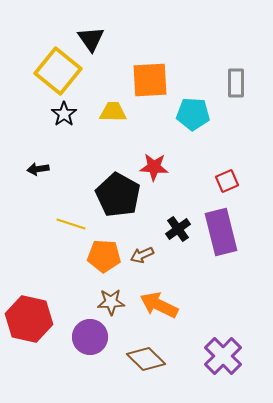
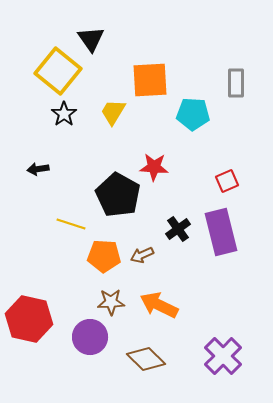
yellow trapezoid: rotated 60 degrees counterclockwise
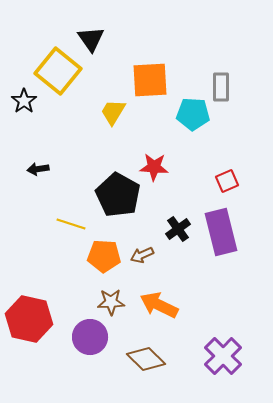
gray rectangle: moved 15 px left, 4 px down
black star: moved 40 px left, 13 px up
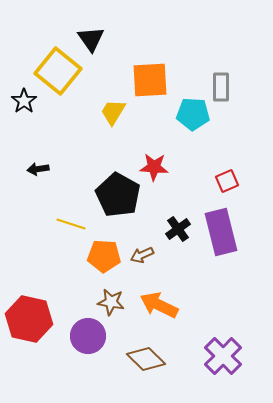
brown star: rotated 12 degrees clockwise
purple circle: moved 2 px left, 1 px up
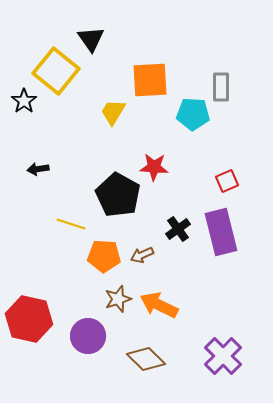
yellow square: moved 2 px left
brown star: moved 7 px right, 3 px up; rotated 28 degrees counterclockwise
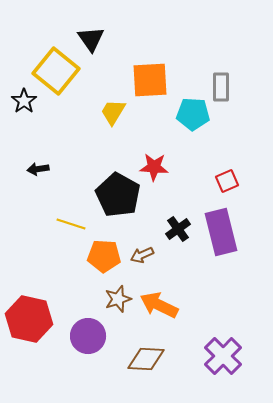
brown diamond: rotated 42 degrees counterclockwise
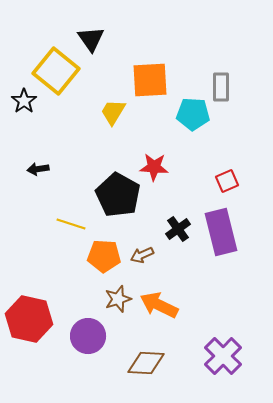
brown diamond: moved 4 px down
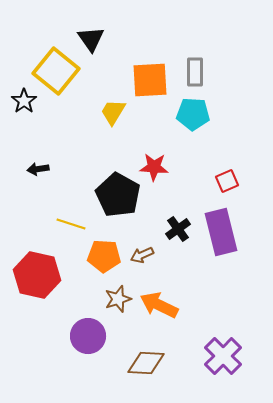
gray rectangle: moved 26 px left, 15 px up
red hexagon: moved 8 px right, 44 px up
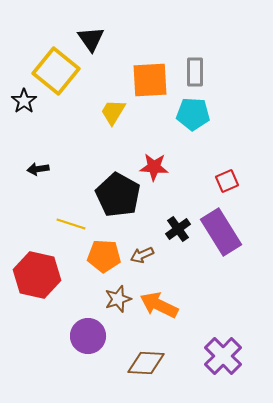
purple rectangle: rotated 18 degrees counterclockwise
